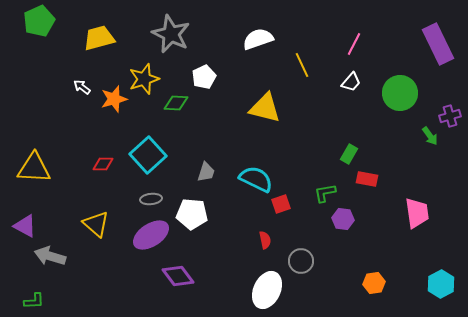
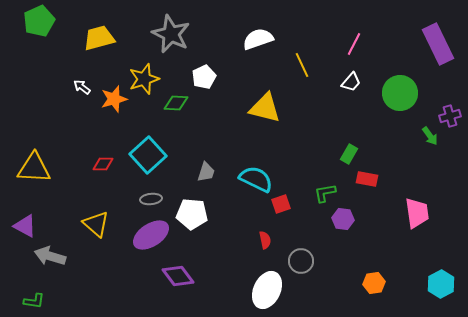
green L-shape at (34, 301): rotated 10 degrees clockwise
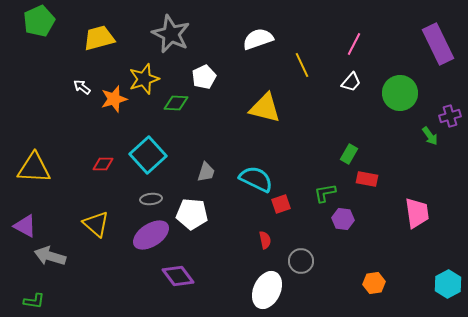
cyan hexagon at (441, 284): moved 7 px right
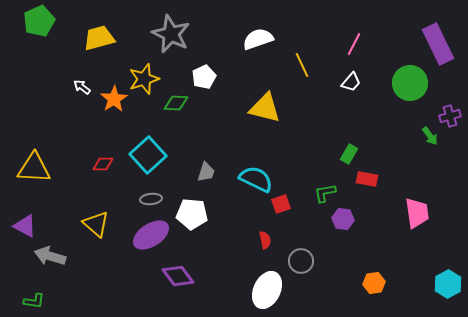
green circle at (400, 93): moved 10 px right, 10 px up
orange star at (114, 99): rotated 16 degrees counterclockwise
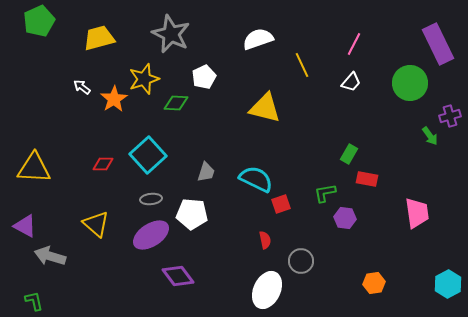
purple hexagon at (343, 219): moved 2 px right, 1 px up
green L-shape at (34, 301): rotated 110 degrees counterclockwise
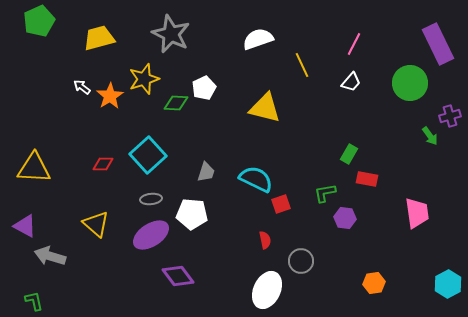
white pentagon at (204, 77): moved 11 px down
orange star at (114, 99): moved 4 px left, 3 px up
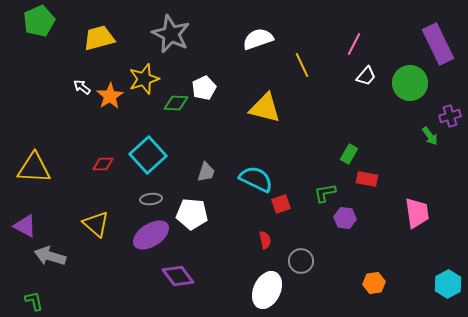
white trapezoid at (351, 82): moved 15 px right, 6 px up
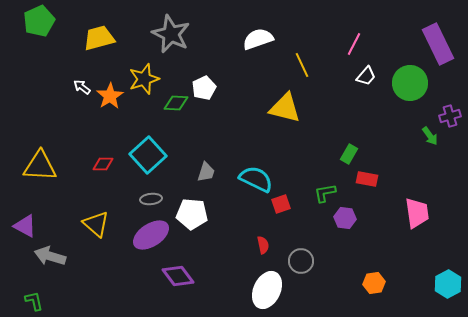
yellow triangle at (265, 108): moved 20 px right
yellow triangle at (34, 168): moved 6 px right, 2 px up
red semicircle at (265, 240): moved 2 px left, 5 px down
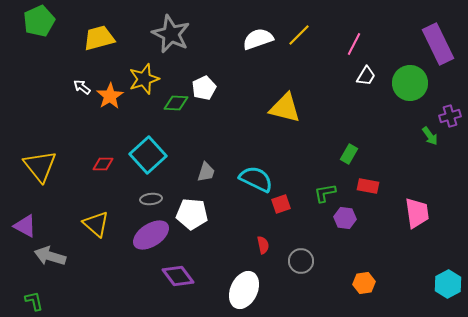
yellow line at (302, 65): moved 3 px left, 30 px up; rotated 70 degrees clockwise
white trapezoid at (366, 76): rotated 10 degrees counterclockwise
yellow triangle at (40, 166): rotated 48 degrees clockwise
red rectangle at (367, 179): moved 1 px right, 7 px down
orange hexagon at (374, 283): moved 10 px left
white ellipse at (267, 290): moved 23 px left
